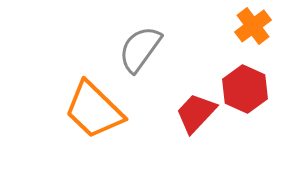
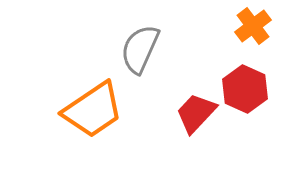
gray semicircle: rotated 12 degrees counterclockwise
orange trapezoid: moved 1 px left; rotated 78 degrees counterclockwise
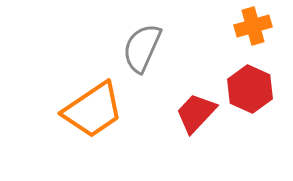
orange cross: rotated 21 degrees clockwise
gray semicircle: moved 2 px right, 1 px up
red hexagon: moved 5 px right
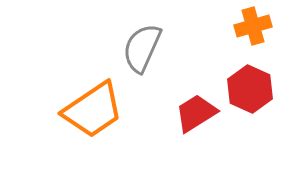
red trapezoid: rotated 15 degrees clockwise
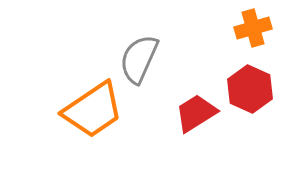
orange cross: moved 2 px down
gray semicircle: moved 3 px left, 11 px down
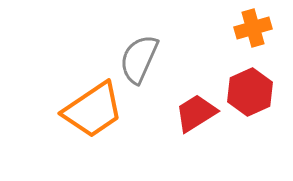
red hexagon: moved 3 px down; rotated 12 degrees clockwise
